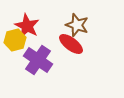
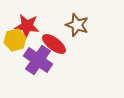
red star: rotated 20 degrees counterclockwise
red ellipse: moved 17 px left
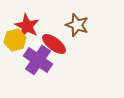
red star: rotated 20 degrees clockwise
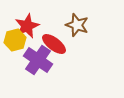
red star: rotated 20 degrees clockwise
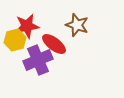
red star: rotated 15 degrees clockwise
purple cross: rotated 32 degrees clockwise
